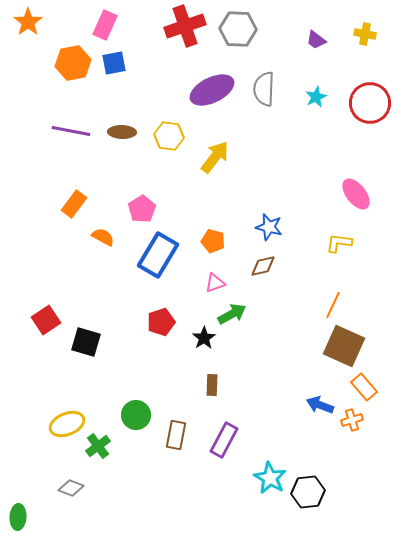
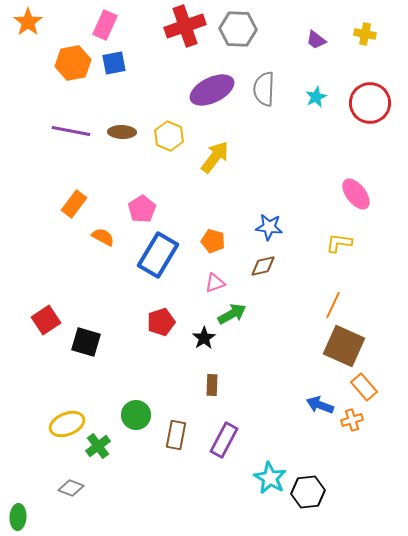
yellow hexagon at (169, 136): rotated 16 degrees clockwise
blue star at (269, 227): rotated 8 degrees counterclockwise
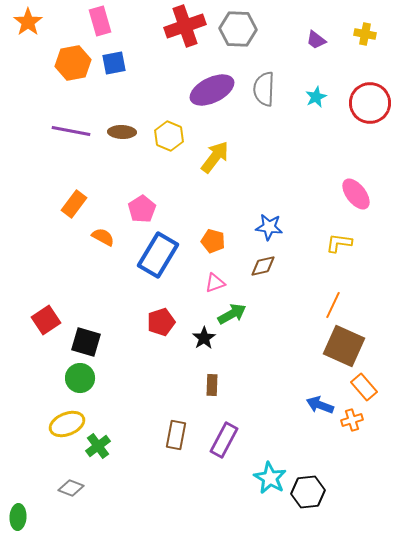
pink rectangle at (105, 25): moved 5 px left, 4 px up; rotated 40 degrees counterclockwise
green circle at (136, 415): moved 56 px left, 37 px up
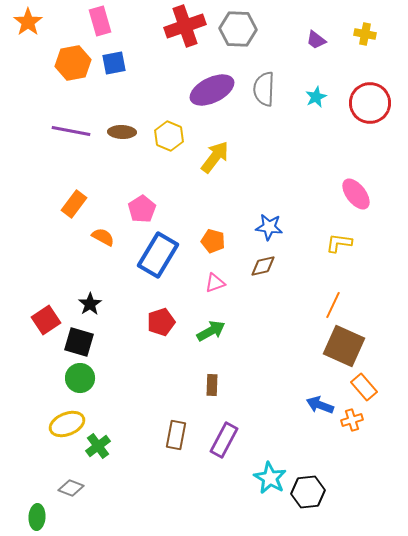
green arrow at (232, 314): moved 21 px left, 17 px down
black star at (204, 338): moved 114 px left, 34 px up
black square at (86, 342): moved 7 px left
green ellipse at (18, 517): moved 19 px right
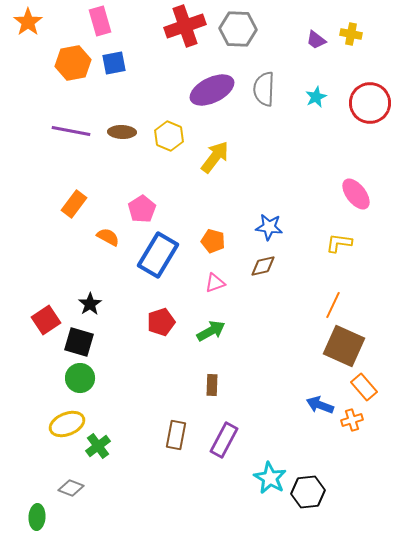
yellow cross at (365, 34): moved 14 px left
orange semicircle at (103, 237): moved 5 px right
